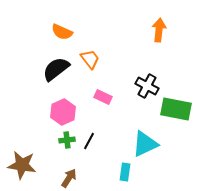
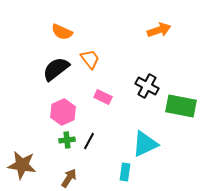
orange arrow: rotated 65 degrees clockwise
green rectangle: moved 5 px right, 3 px up
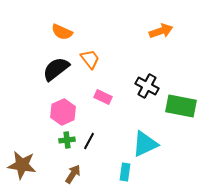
orange arrow: moved 2 px right, 1 px down
brown arrow: moved 4 px right, 4 px up
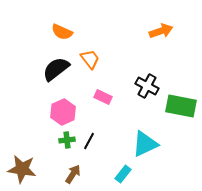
brown star: moved 4 px down
cyan rectangle: moved 2 px left, 2 px down; rotated 30 degrees clockwise
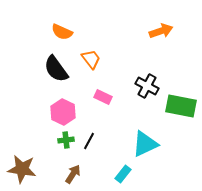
orange trapezoid: moved 1 px right
black semicircle: rotated 88 degrees counterclockwise
pink hexagon: rotated 10 degrees counterclockwise
green cross: moved 1 px left
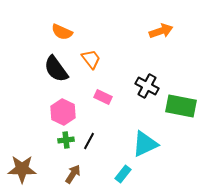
brown star: rotated 8 degrees counterclockwise
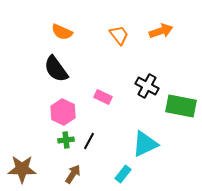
orange trapezoid: moved 28 px right, 24 px up
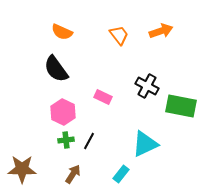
cyan rectangle: moved 2 px left
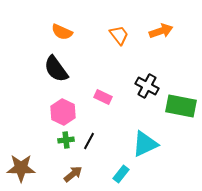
brown star: moved 1 px left, 1 px up
brown arrow: rotated 18 degrees clockwise
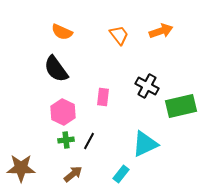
pink rectangle: rotated 72 degrees clockwise
green rectangle: rotated 24 degrees counterclockwise
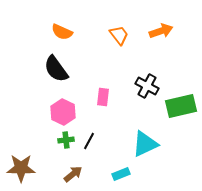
cyan rectangle: rotated 30 degrees clockwise
